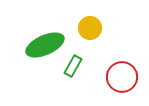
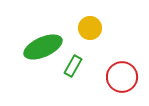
green ellipse: moved 2 px left, 2 px down
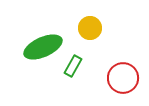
red circle: moved 1 px right, 1 px down
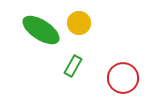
yellow circle: moved 11 px left, 5 px up
green ellipse: moved 2 px left, 17 px up; rotated 57 degrees clockwise
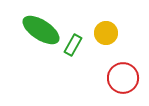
yellow circle: moved 27 px right, 10 px down
green rectangle: moved 21 px up
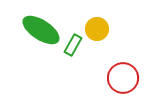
yellow circle: moved 9 px left, 4 px up
